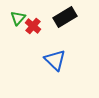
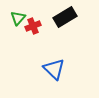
red cross: rotated 28 degrees clockwise
blue triangle: moved 1 px left, 9 px down
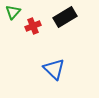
green triangle: moved 5 px left, 6 px up
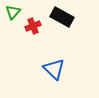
black rectangle: moved 3 px left; rotated 60 degrees clockwise
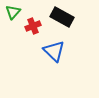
blue triangle: moved 18 px up
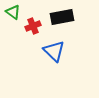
green triangle: rotated 35 degrees counterclockwise
black rectangle: rotated 40 degrees counterclockwise
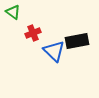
black rectangle: moved 15 px right, 24 px down
red cross: moved 7 px down
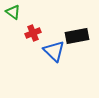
black rectangle: moved 5 px up
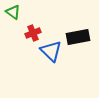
black rectangle: moved 1 px right, 1 px down
blue triangle: moved 3 px left
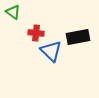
red cross: moved 3 px right; rotated 28 degrees clockwise
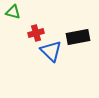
green triangle: rotated 21 degrees counterclockwise
red cross: rotated 21 degrees counterclockwise
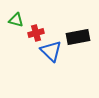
green triangle: moved 3 px right, 8 px down
